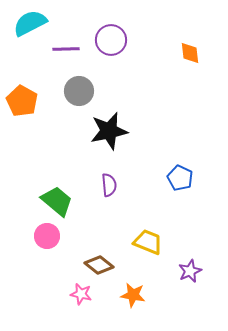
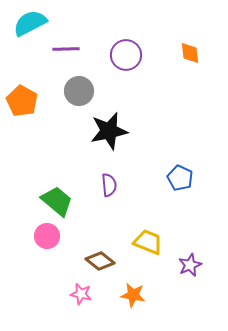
purple circle: moved 15 px right, 15 px down
brown diamond: moved 1 px right, 4 px up
purple star: moved 6 px up
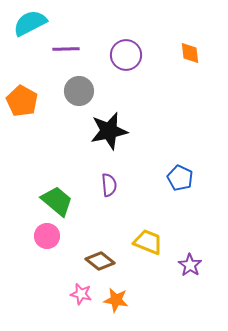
purple star: rotated 15 degrees counterclockwise
orange star: moved 17 px left, 5 px down
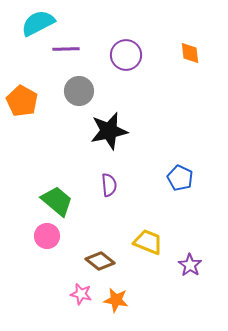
cyan semicircle: moved 8 px right
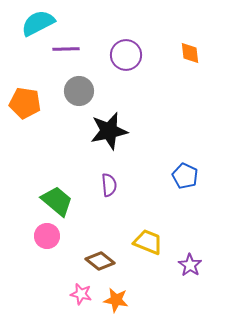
orange pentagon: moved 3 px right, 2 px down; rotated 20 degrees counterclockwise
blue pentagon: moved 5 px right, 2 px up
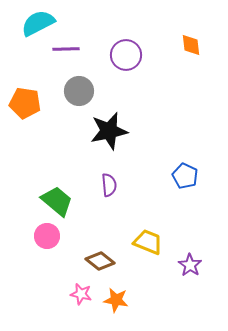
orange diamond: moved 1 px right, 8 px up
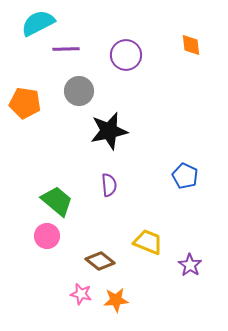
orange star: rotated 15 degrees counterclockwise
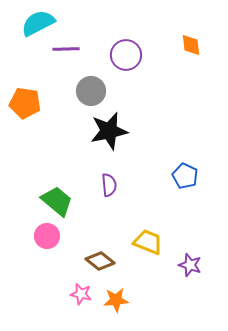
gray circle: moved 12 px right
purple star: rotated 15 degrees counterclockwise
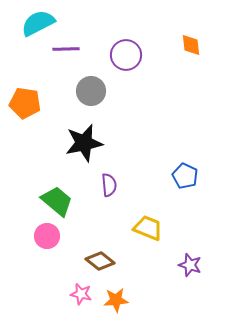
black star: moved 25 px left, 12 px down
yellow trapezoid: moved 14 px up
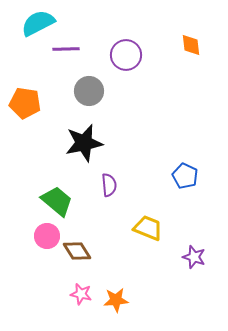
gray circle: moved 2 px left
brown diamond: moved 23 px left, 10 px up; rotated 20 degrees clockwise
purple star: moved 4 px right, 8 px up
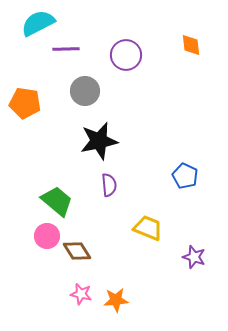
gray circle: moved 4 px left
black star: moved 15 px right, 2 px up
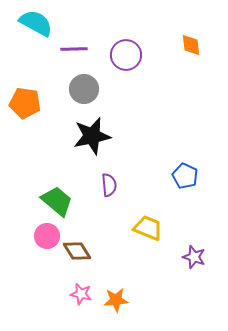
cyan semicircle: moved 2 px left; rotated 56 degrees clockwise
purple line: moved 8 px right
gray circle: moved 1 px left, 2 px up
black star: moved 7 px left, 5 px up
